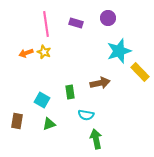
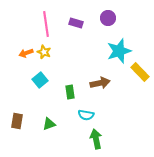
cyan square: moved 2 px left, 20 px up; rotated 21 degrees clockwise
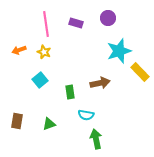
orange arrow: moved 7 px left, 3 px up
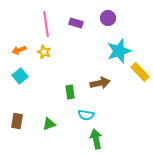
cyan square: moved 20 px left, 4 px up
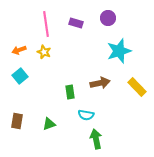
yellow rectangle: moved 3 px left, 15 px down
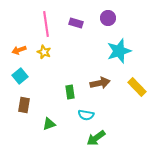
brown rectangle: moved 7 px right, 16 px up
green arrow: moved 1 px up; rotated 114 degrees counterclockwise
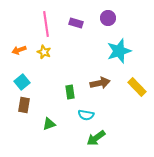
cyan square: moved 2 px right, 6 px down
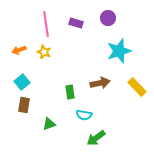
cyan semicircle: moved 2 px left
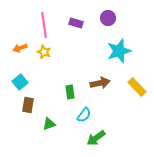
pink line: moved 2 px left, 1 px down
orange arrow: moved 1 px right, 2 px up
cyan square: moved 2 px left
brown rectangle: moved 4 px right
cyan semicircle: rotated 63 degrees counterclockwise
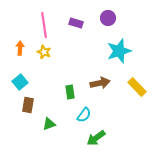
orange arrow: rotated 112 degrees clockwise
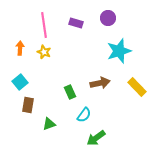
green rectangle: rotated 16 degrees counterclockwise
